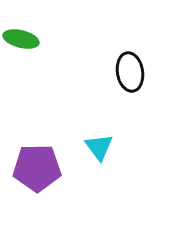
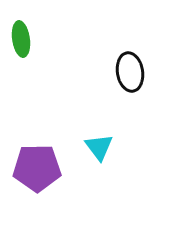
green ellipse: rotated 68 degrees clockwise
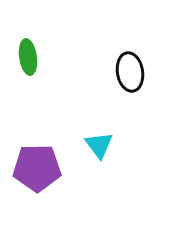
green ellipse: moved 7 px right, 18 px down
cyan triangle: moved 2 px up
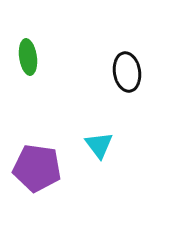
black ellipse: moved 3 px left
purple pentagon: rotated 9 degrees clockwise
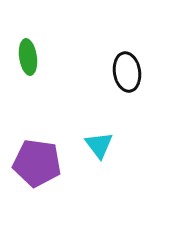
purple pentagon: moved 5 px up
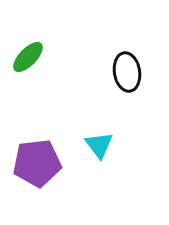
green ellipse: rotated 52 degrees clockwise
purple pentagon: rotated 15 degrees counterclockwise
